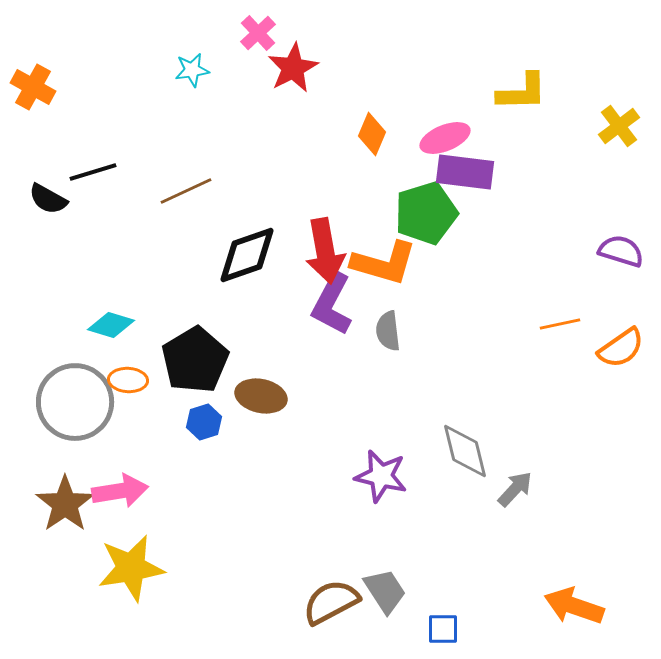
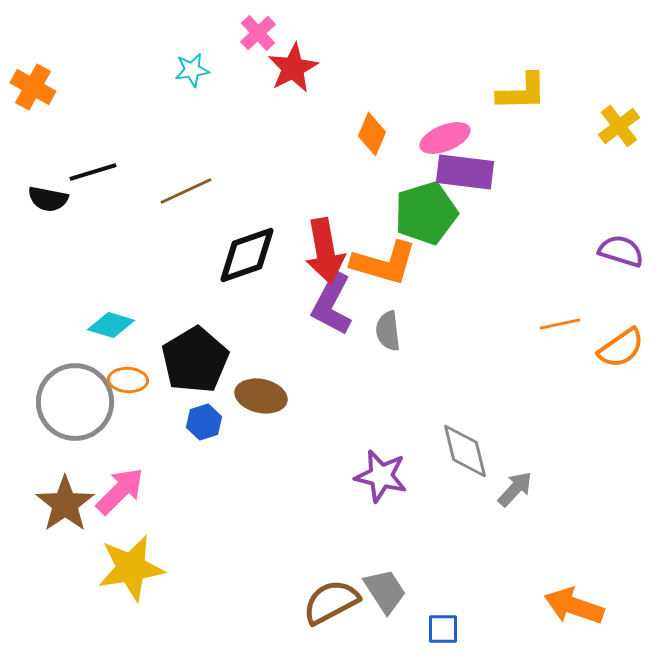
black semicircle: rotated 18 degrees counterclockwise
pink arrow: rotated 36 degrees counterclockwise
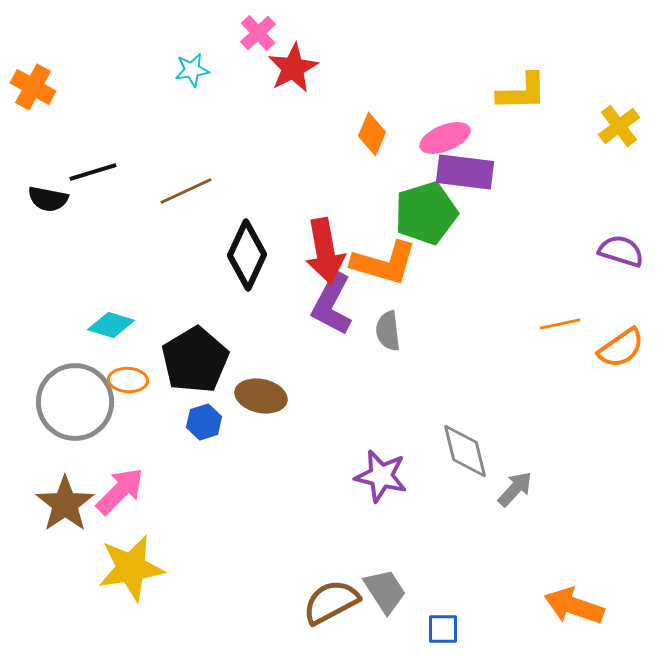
black diamond: rotated 46 degrees counterclockwise
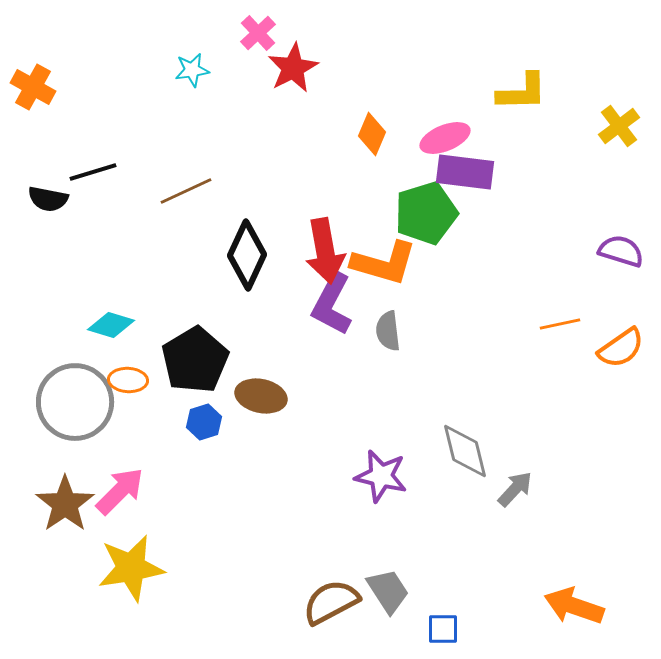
gray trapezoid: moved 3 px right
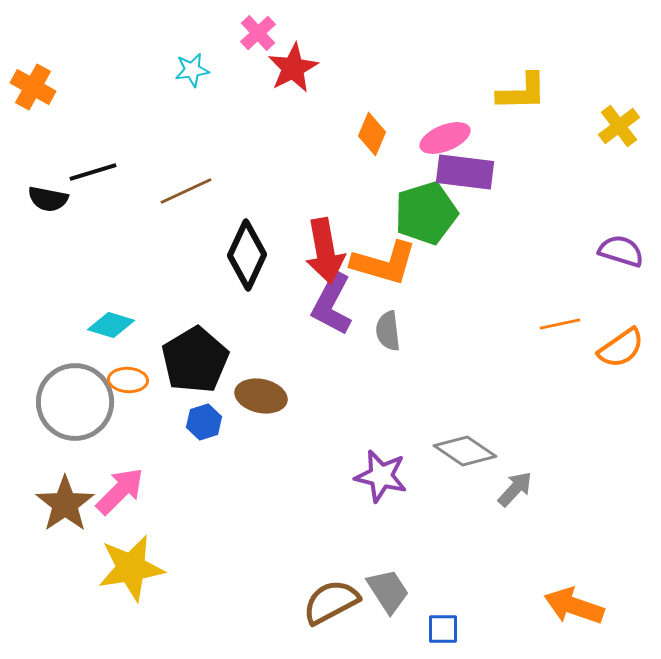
gray diamond: rotated 42 degrees counterclockwise
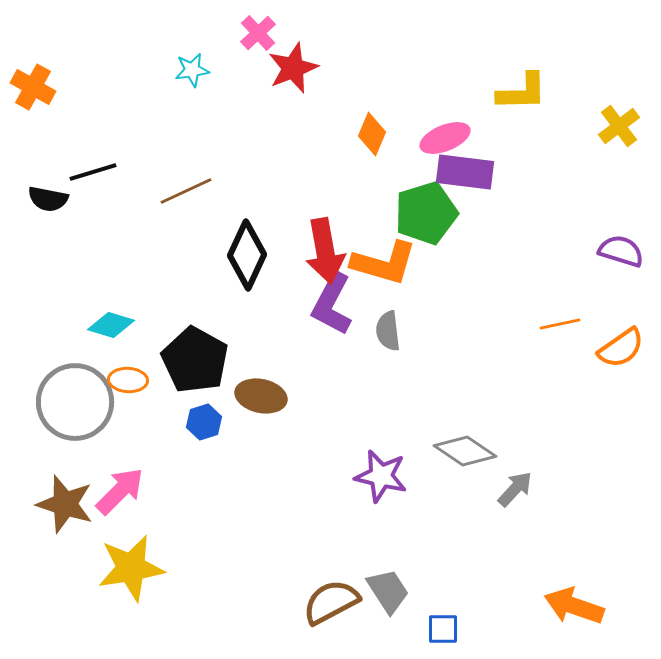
red star: rotated 6 degrees clockwise
black pentagon: rotated 12 degrees counterclockwise
brown star: rotated 20 degrees counterclockwise
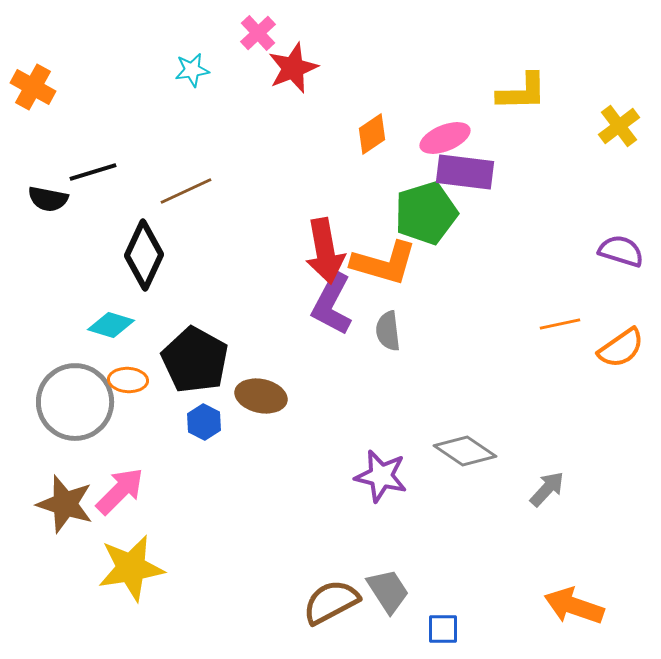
orange diamond: rotated 33 degrees clockwise
black diamond: moved 103 px left
blue hexagon: rotated 16 degrees counterclockwise
gray arrow: moved 32 px right
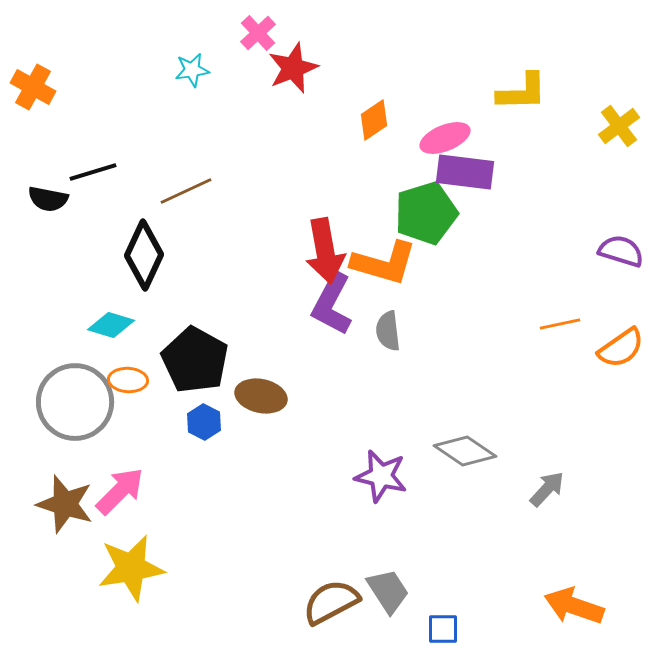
orange diamond: moved 2 px right, 14 px up
